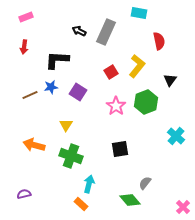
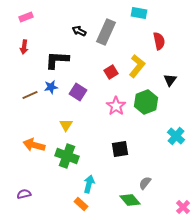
green cross: moved 4 px left
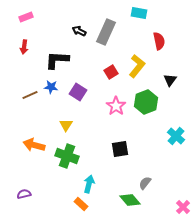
blue star: rotated 16 degrees clockwise
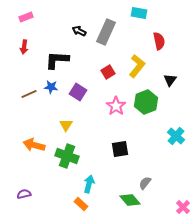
red square: moved 3 px left
brown line: moved 1 px left, 1 px up
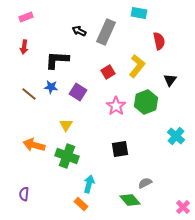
brown line: rotated 63 degrees clockwise
gray semicircle: rotated 24 degrees clockwise
purple semicircle: rotated 72 degrees counterclockwise
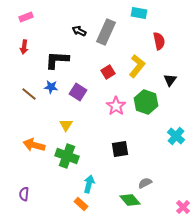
green hexagon: rotated 20 degrees counterclockwise
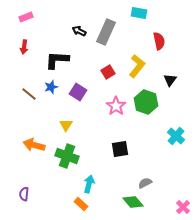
blue star: rotated 24 degrees counterclockwise
green diamond: moved 3 px right, 2 px down
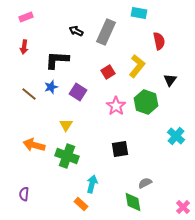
black arrow: moved 3 px left
cyan arrow: moved 3 px right
green diamond: rotated 30 degrees clockwise
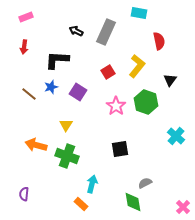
orange arrow: moved 2 px right
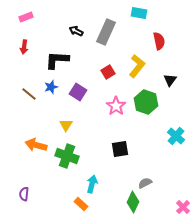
green diamond: rotated 35 degrees clockwise
